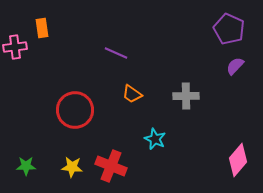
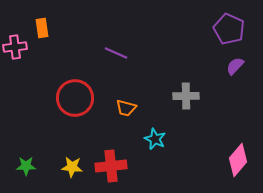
orange trapezoid: moved 6 px left, 14 px down; rotated 20 degrees counterclockwise
red circle: moved 12 px up
red cross: rotated 28 degrees counterclockwise
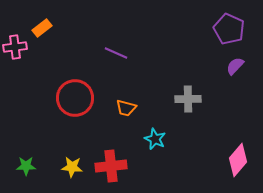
orange rectangle: rotated 60 degrees clockwise
gray cross: moved 2 px right, 3 px down
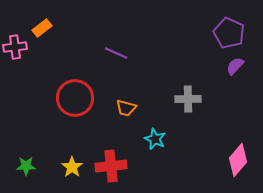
purple pentagon: moved 4 px down
yellow star: rotated 30 degrees clockwise
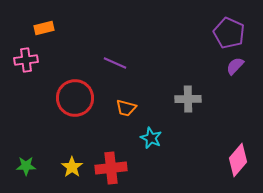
orange rectangle: moved 2 px right; rotated 24 degrees clockwise
pink cross: moved 11 px right, 13 px down
purple line: moved 1 px left, 10 px down
cyan star: moved 4 px left, 1 px up
red cross: moved 2 px down
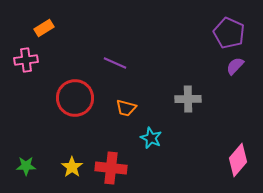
orange rectangle: rotated 18 degrees counterclockwise
red cross: rotated 12 degrees clockwise
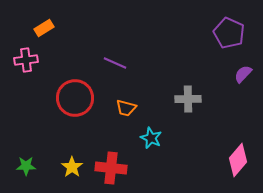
purple semicircle: moved 8 px right, 8 px down
